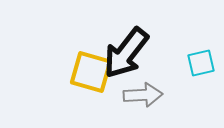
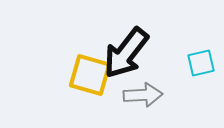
yellow square: moved 1 px left, 3 px down
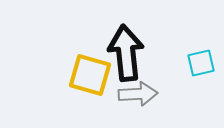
black arrow: rotated 136 degrees clockwise
gray arrow: moved 5 px left, 1 px up
